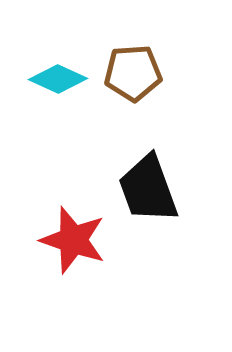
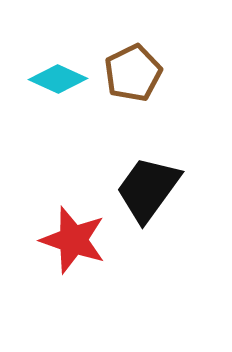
brown pentagon: rotated 22 degrees counterclockwise
black trapezoid: rotated 56 degrees clockwise
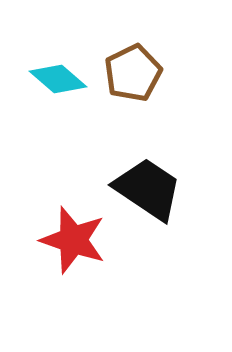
cyan diamond: rotated 16 degrees clockwise
black trapezoid: rotated 88 degrees clockwise
